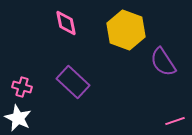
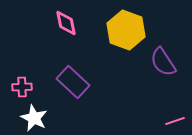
pink cross: rotated 18 degrees counterclockwise
white star: moved 16 px right
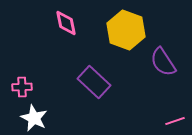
purple rectangle: moved 21 px right
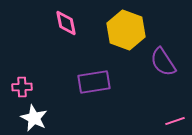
purple rectangle: rotated 52 degrees counterclockwise
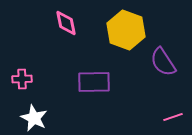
purple rectangle: rotated 8 degrees clockwise
pink cross: moved 8 px up
pink line: moved 2 px left, 4 px up
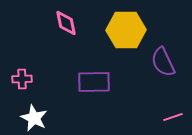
yellow hexagon: rotated 21 degrees counterclockwise
purple semicircle: rotated 8 degrees clockwise
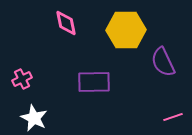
pink cross: rotated 24 degrees counterclockwise
